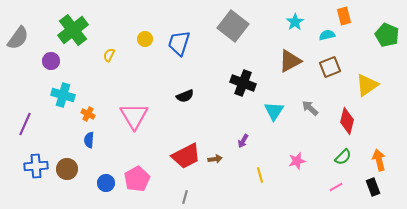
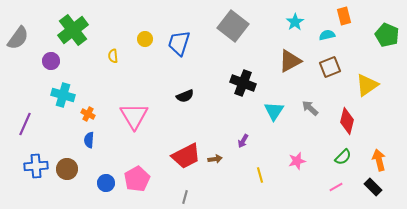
yellow semicircle: moved 4 px right, 1 px down; rotated 32 degrees counterclockwise
black rectangle: rotated 24 degrees counterclockwise
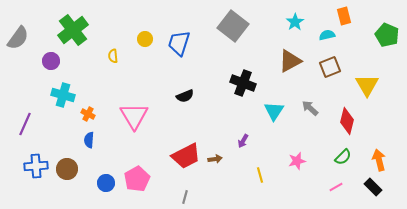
yellow triangle: rotated 25 degrees counterclockwise
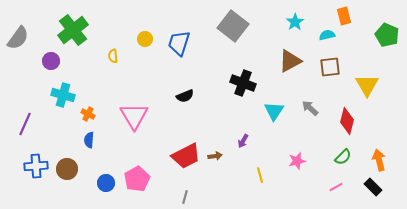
brown square: rotated 15 degrees clockwise
brown arrow: moved 3 px up
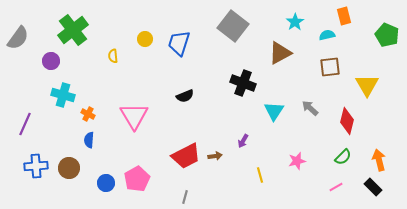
brown triangle: moved 10 px left, 8 px up
brown circle: moved 2 px right, 1 px up
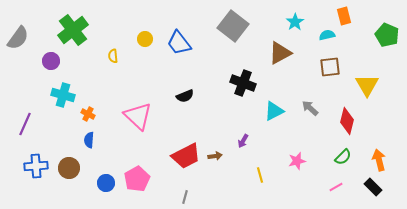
blue trapezoid: rotated 56 degrees counterclockwise
cyan triangle: rotated 30 degrees clockwise
pink triangle: moved 4 px right; rotated 16 degrees counterclockwise
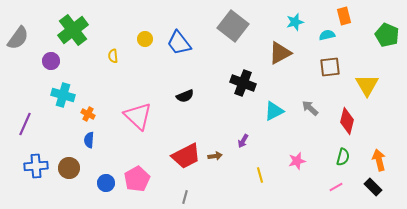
cyan star: rotated 18 degrees clockwise
green semicircle: rotated 30 degrees counterclockwise
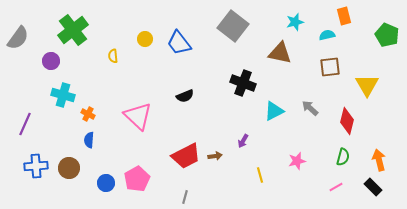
brown triangle: rotated 40 degrees clockwise
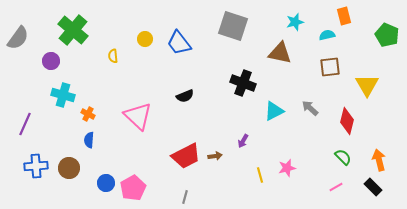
gray square: rotated 20 degrees counterclockwise
green cross: rotated 12 degrees counterclockwise
green semicircle: rotated 60 degrees counterclockwise
pink star: moved 10 px left, 7 px down
pink pentagon: moved 4 px left, 9 px down
